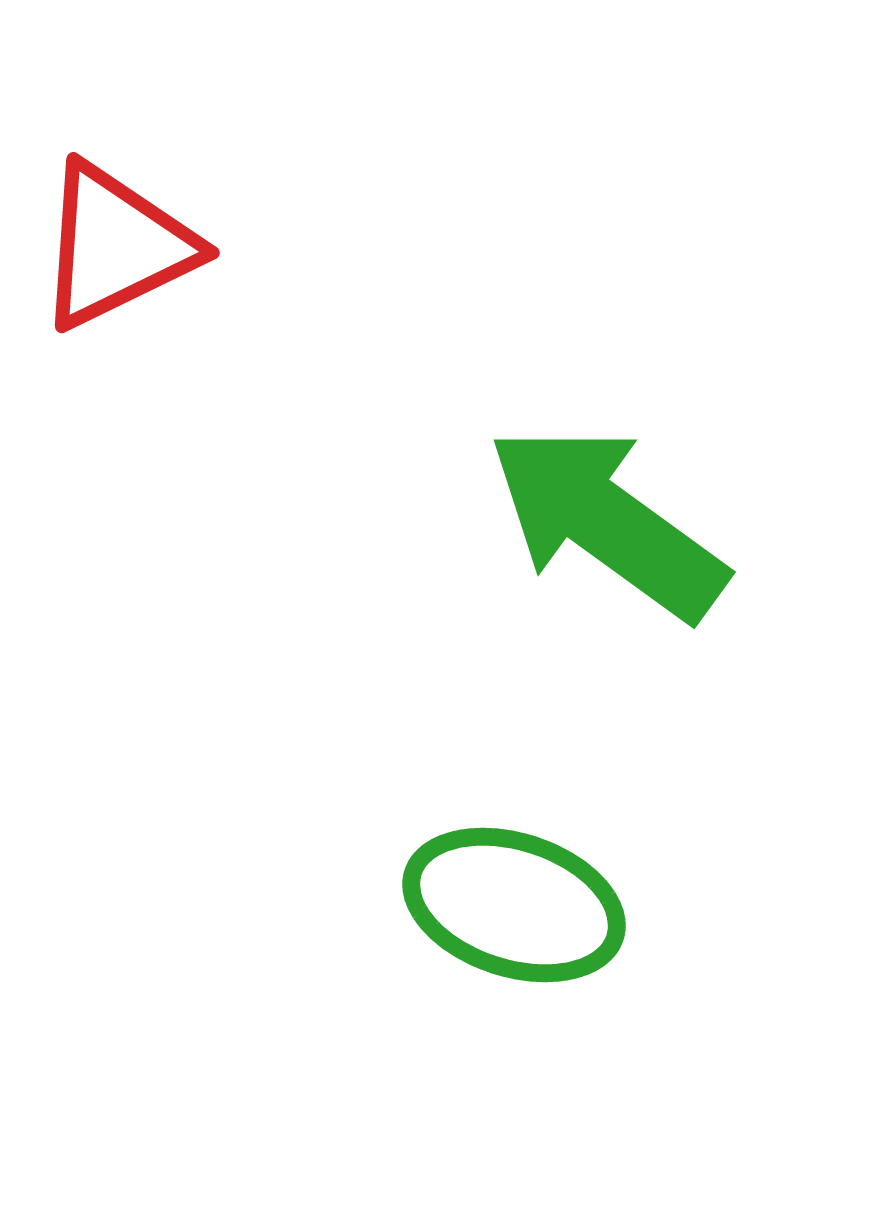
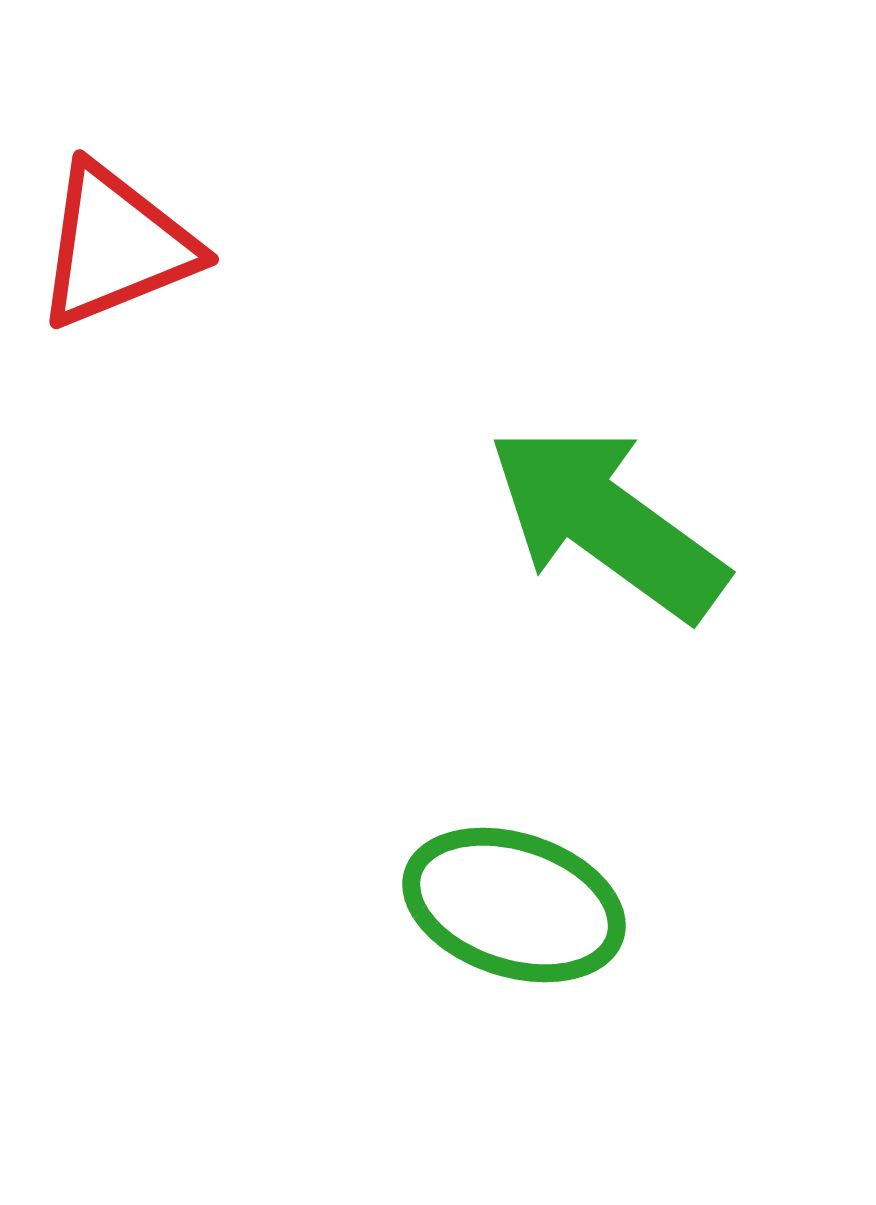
red triangle: rotated 4 degrees clockwise
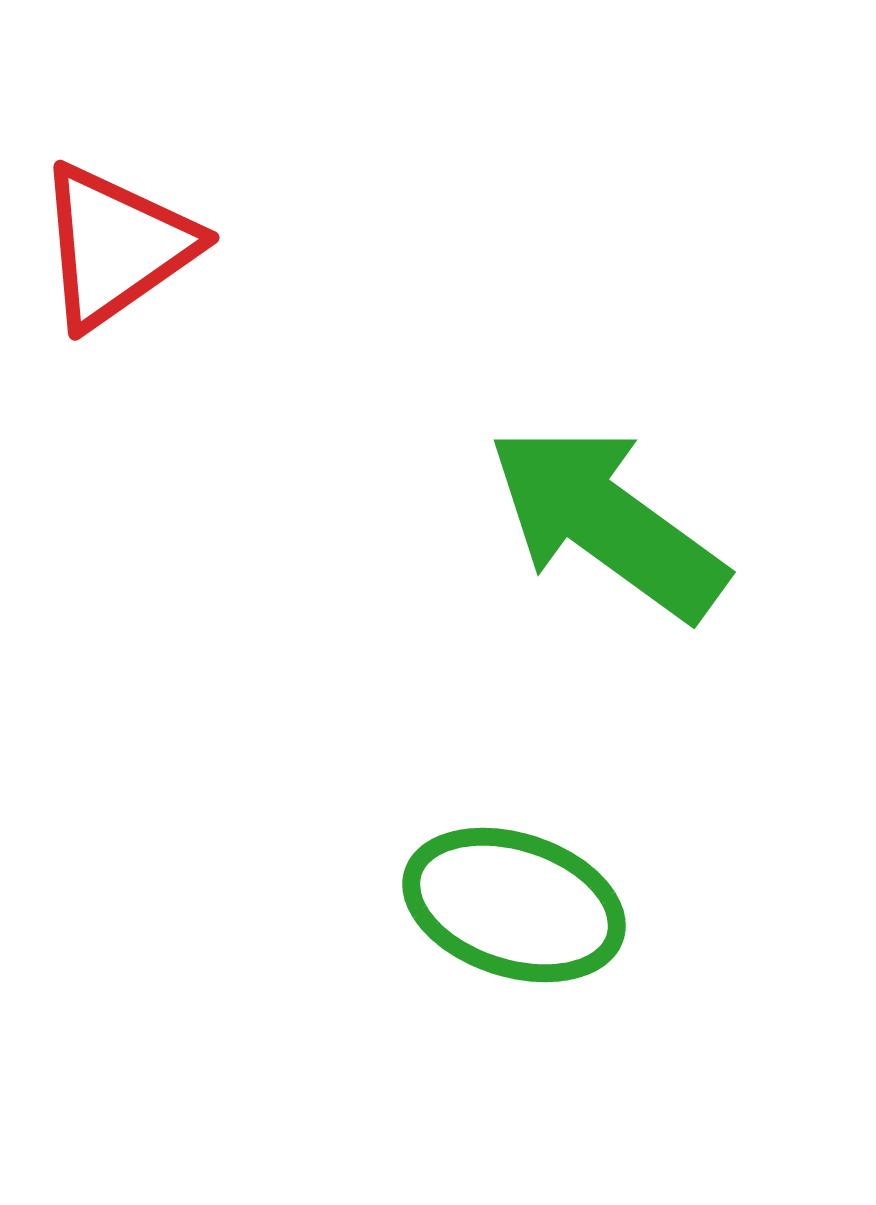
red triangle: rotated 13 degrees counterclockwise
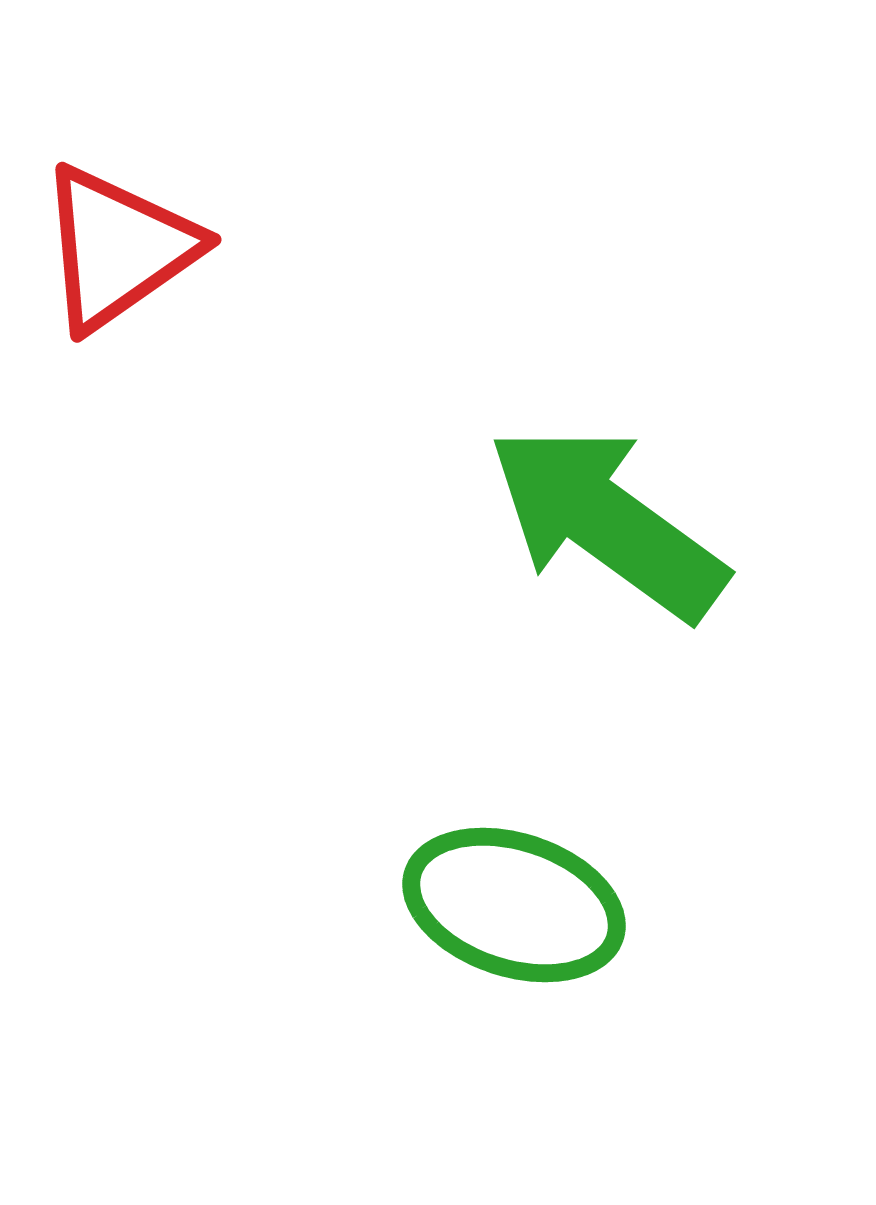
red triangle: moved 2 px right, 2 px down
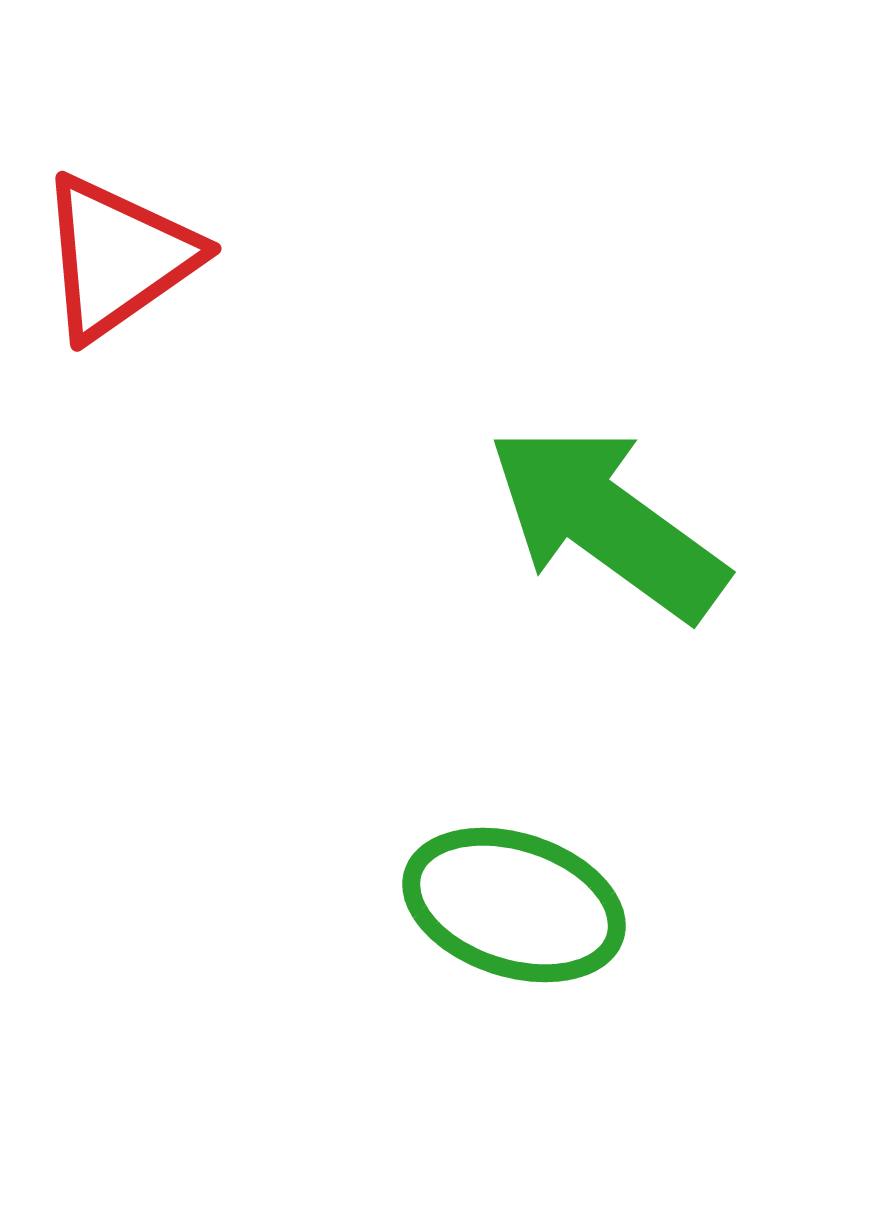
red triangle: moved 9 px down
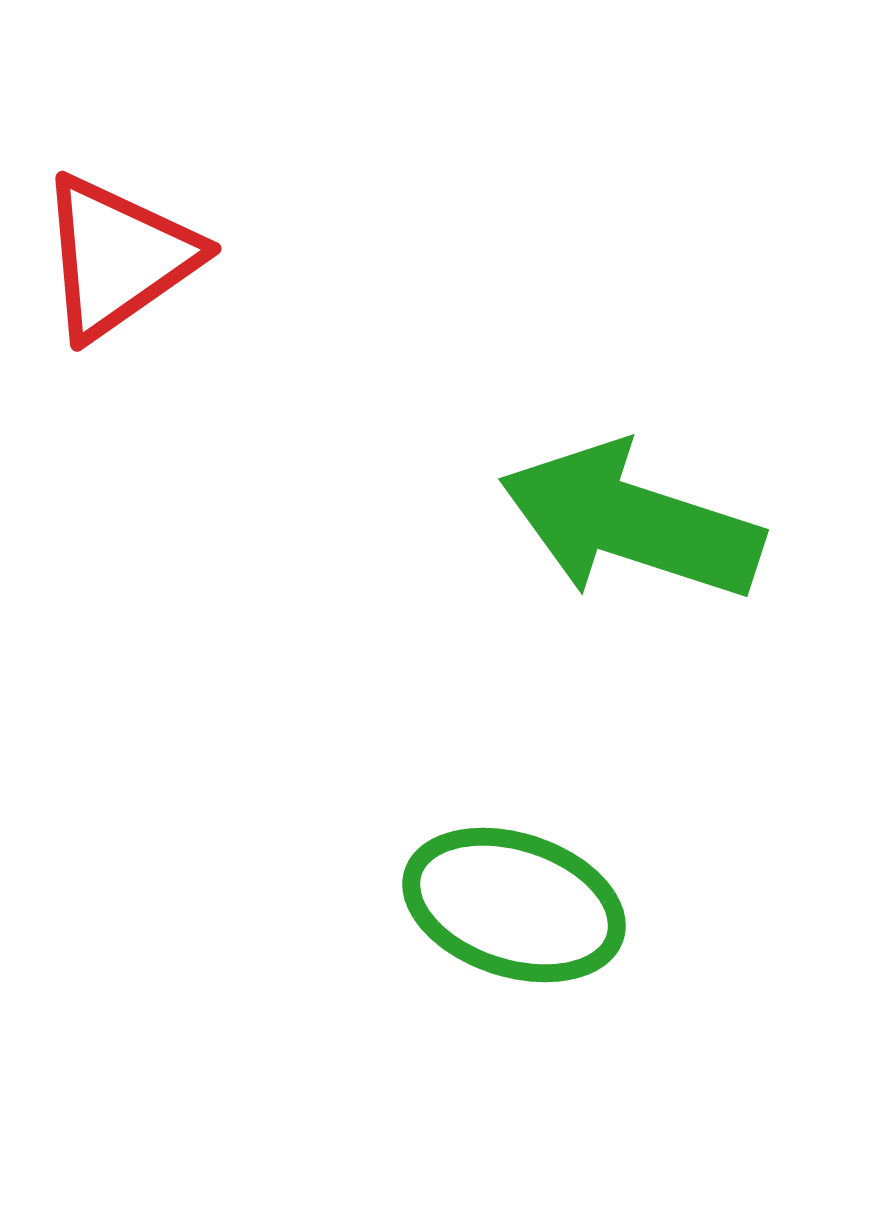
green arrow: moved 24 px right; rotated 18 degrees counterclockwise
